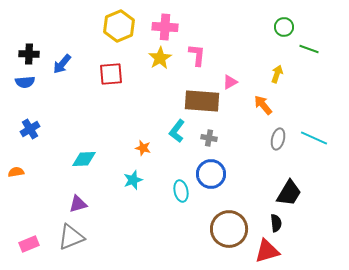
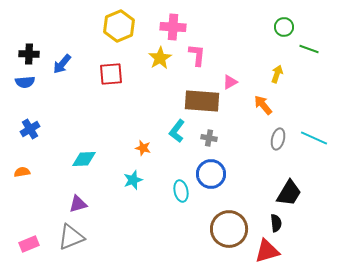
pink cross: moved 8 px right
orange semicircle: moved 6 px right
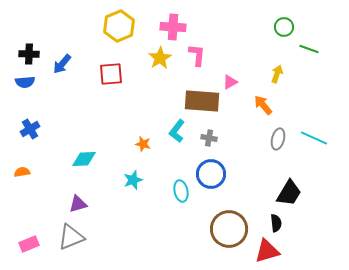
orange star: moved 4 px up
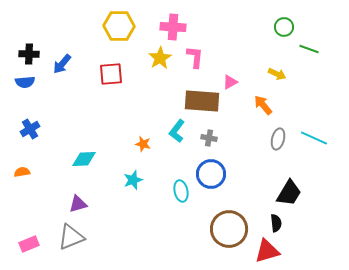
yellow hexagon: rotated 24 degrees clockwise
pink L-shape: moved 2 px left, 2 px down
yellow arrow: rotated 96 degrees clockwise
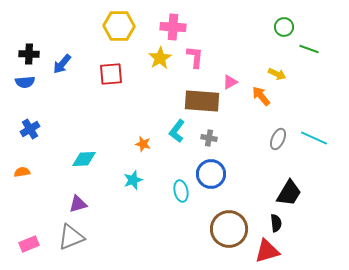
orange arrow: moved 2 px left, 9 px up
gray ellipse: rotated 10 degrees clockwise
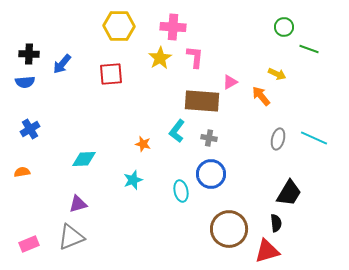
gray ellipse: rotated 10 degrees counterclockwise
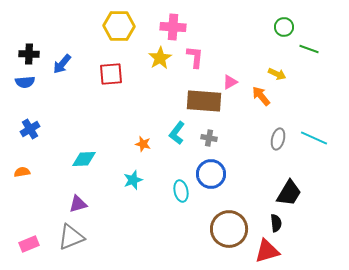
brown rectangle: moved 2 px right
cyan L-shape: moved 2 px down
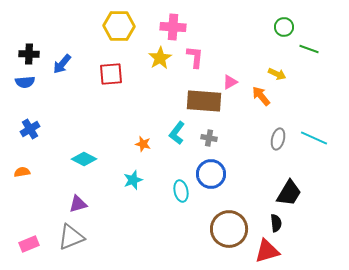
cyan diamond: rotated 30 degrees clockwise
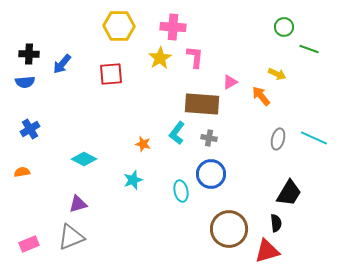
brown rectangle: moved 2 px left, 3 px down
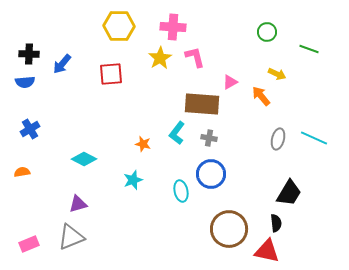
green circle: moved 17 px left, 5 px down
pink L-shape: rotated 20 degrees counterclockwise
red triangle: rotated 28 degrees clockwise
